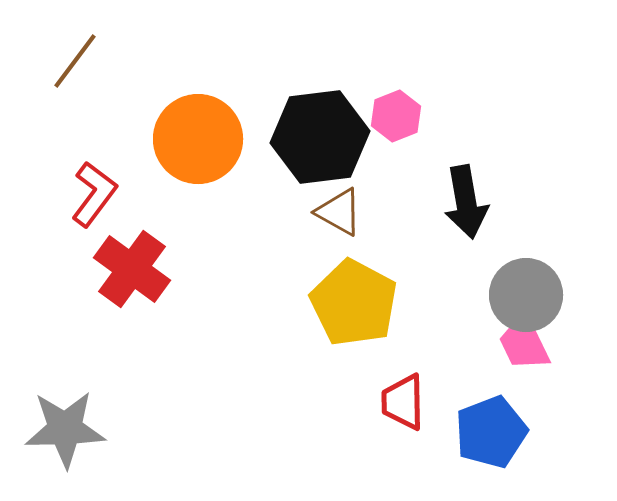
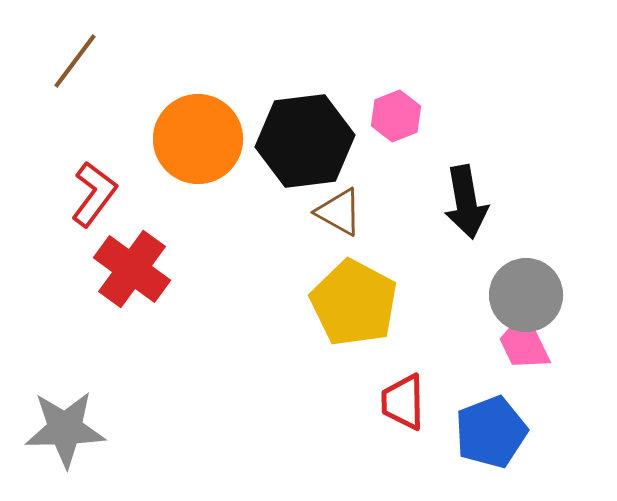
black hexagon: moved 15 px left, 4 px down
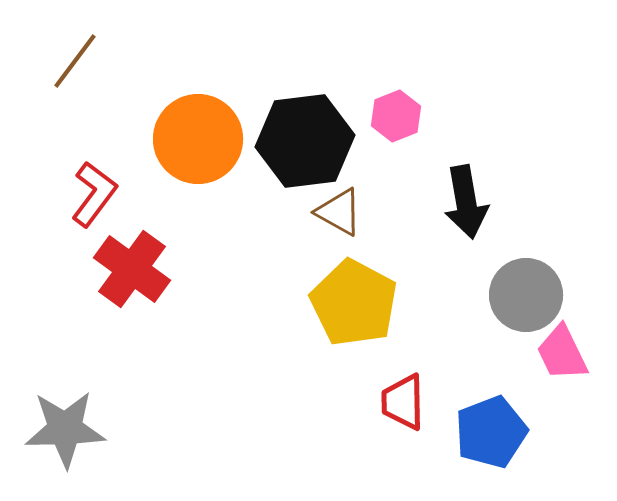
pink trapezoid: moved 38 px right, 10 px down
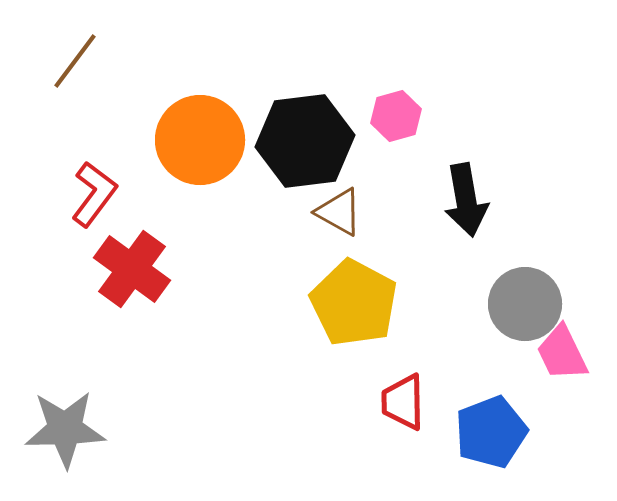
pink hexagon: rotated 6 degrees clockwise
orange circle: moved 2 px right, 1 px down
black arrow: moved 2 px up
gray circle: moved 1 px left, 9 px down
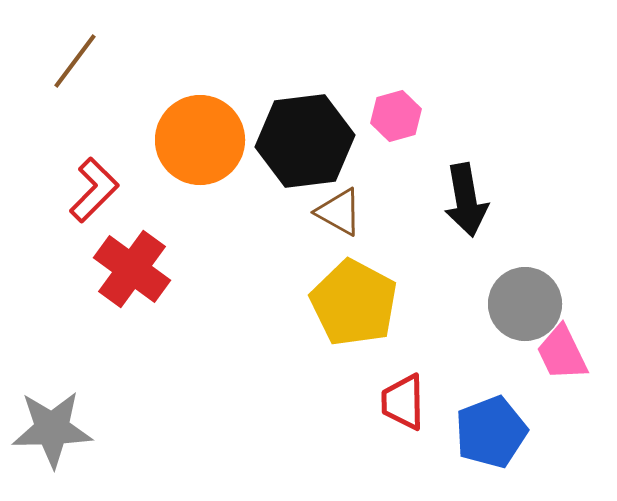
red L-shape: moved 4 px up; rotated 8 degrees clockwise
gray star: moved 13 px left
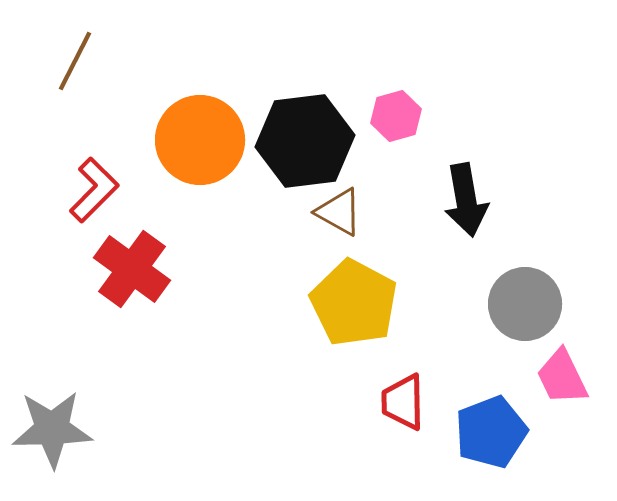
brown line: rotated 10 degrees counterclockwise
pink trapezoid: moved 24 px down
